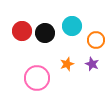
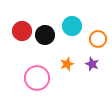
black circle: moved 2 px down
orange circle: moved 2 px right, 1 px up
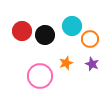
orange circle: moved 8 px left
orange star: moved 1 px left, 1 px up
pink circle: moved 3 px right, 2 px up
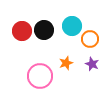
black circle: moved 1 px left, 5 px up
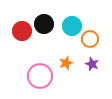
black circle: moved 6 px up
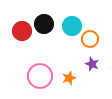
orange star: moved 3 px right, 15 px down
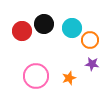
cyan circle: moved 2 px down
orange circle: moved 1 px down
purple star: rotated 16 degrees counterclockwise
pink circle: moved 4 px left
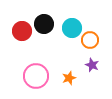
purple star: moved 1 px down; rotated 16 degrees clockwise
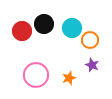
pink circle: moved 1 px up
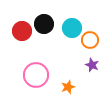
orange star: moved 1 px left, 9 px down
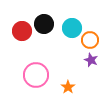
purple star: moved 1 px left, 5 px up
orange star: rotated 16 degrees counterclockwise
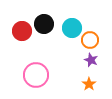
orange star: moved 21 px right, 3 px up
